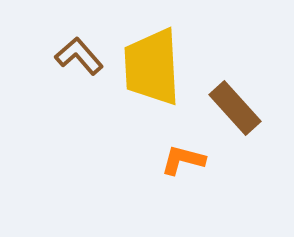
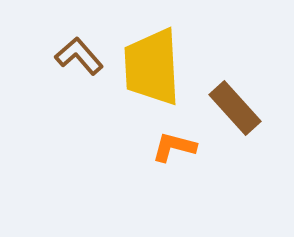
orange L-shape: moved 9 px left, 13 px up
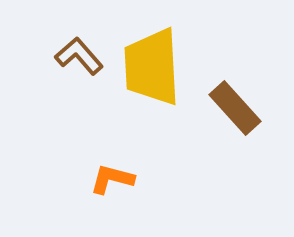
orange L-shape: moved 62 px left, 32 px down
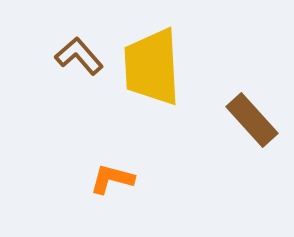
brown rectangle: moved 17 px right, 12 px down
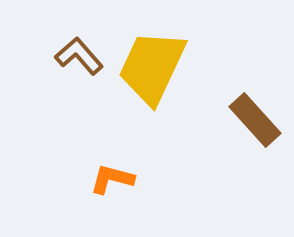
yellow trapezoid: rotated 28 degrees clockwise
brown rectangle: moved 3 px right
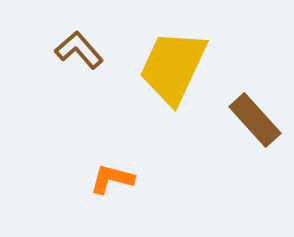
brown L-shape: moved 6 px up
yellow trapezoid: moved 21 px right
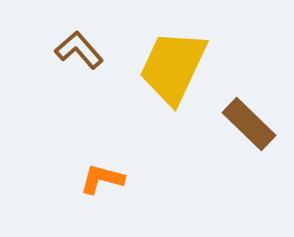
brown rectangle: moved 6 px left, 4 px down; rotated 4 degrees counterclockwise
orange L-shape: moved 10 px left
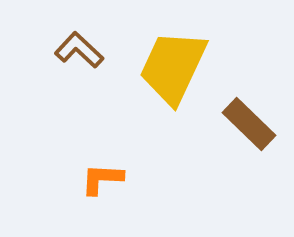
brown L-shape: rotated 6 degrees counterclockwise
orange L-shape: rotated 12 degrees counterclockwise
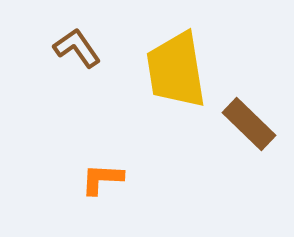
brown L-shape: moved 2 px left, 2 px up; rotated 12 degrees clockwise
yellow trapezoid: moved 3 px right, 3 px down; rotated 34 degrees counterclockwise
